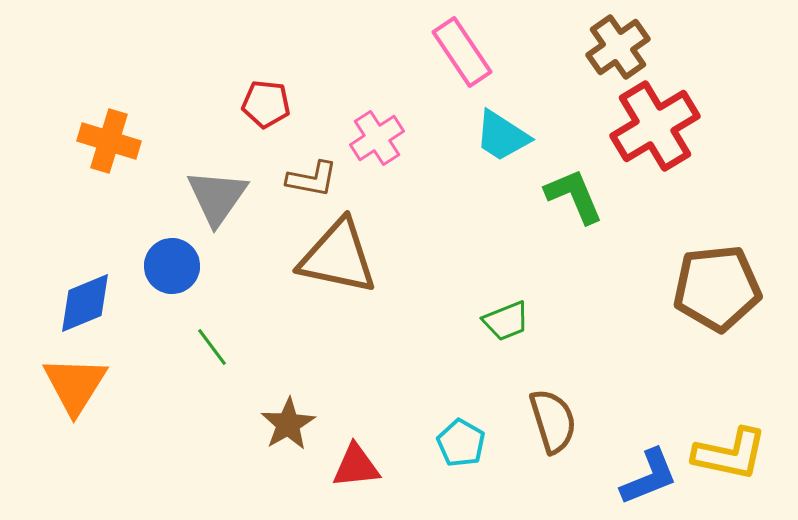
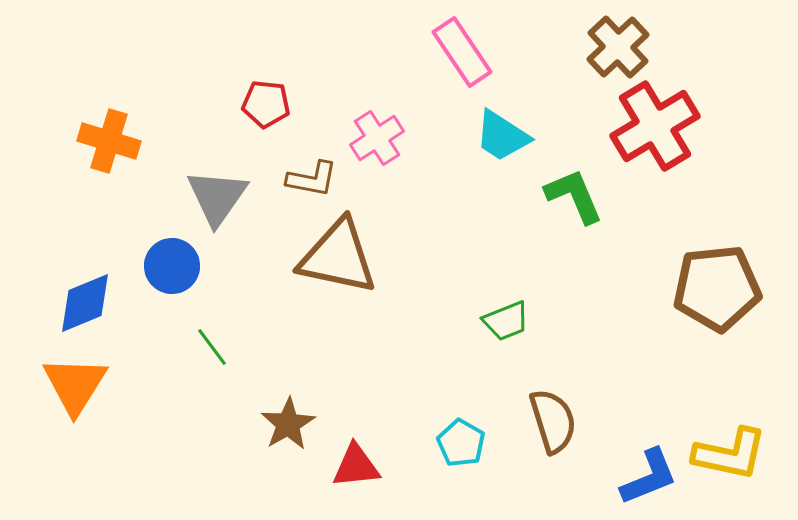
brown cross: rotated 8 degrees counterclockwise
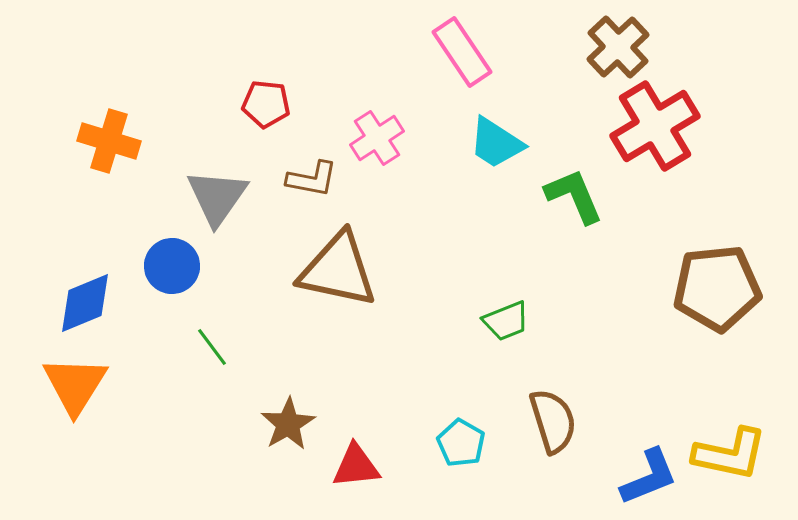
cyan trapezoid: moved 6 px left, 7 px down
brown triangle: moved 13 px down
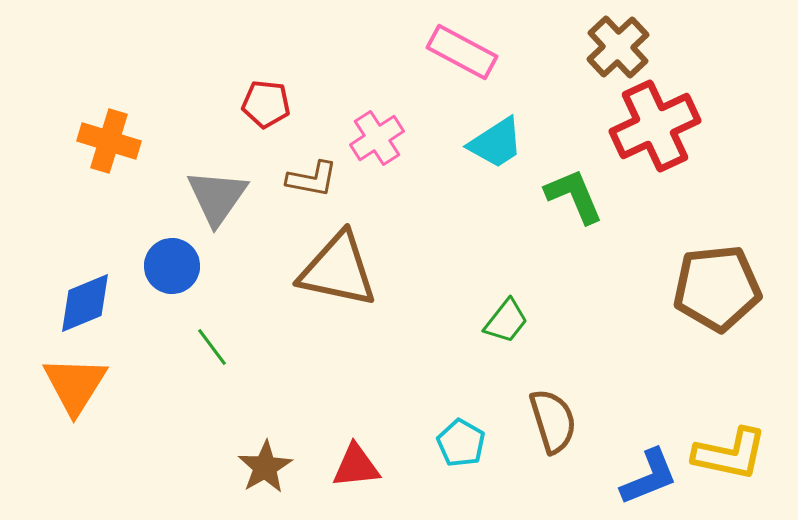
pink rectangle: rotated 28 degrees counterclockwise
red cross: rotated 6 degrees clockwise
cyan trapezoid: rotated 66 degrees counterclockwise
green trapezoid: rotated 30 degrees counterclockwise
brown star: moved 23 px left, 43 px down
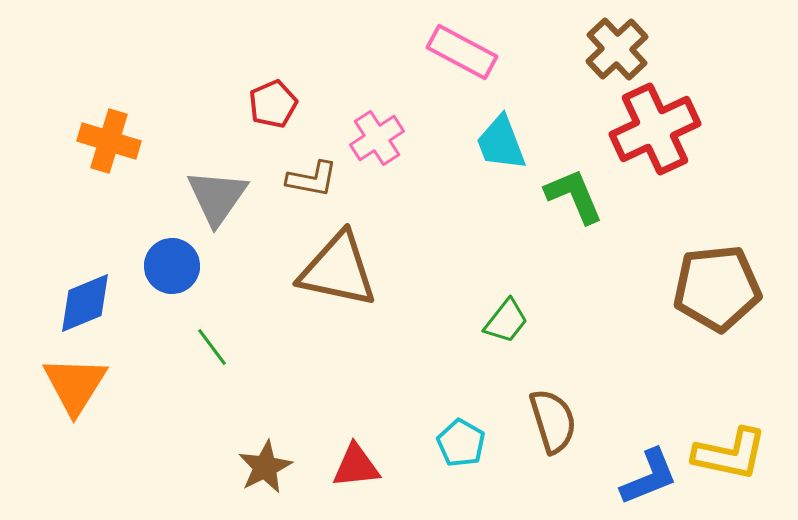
brown cross: moved 1 px left, 2 px down
red pentagon: moved 7 px right; rotated 30 degrees counterclockwise
red cross: moved 3 px down
cyan trapezoid: moved 5 px right; rotated 102 degrees clockwise
brown star: rotated 4 degrees clockwise
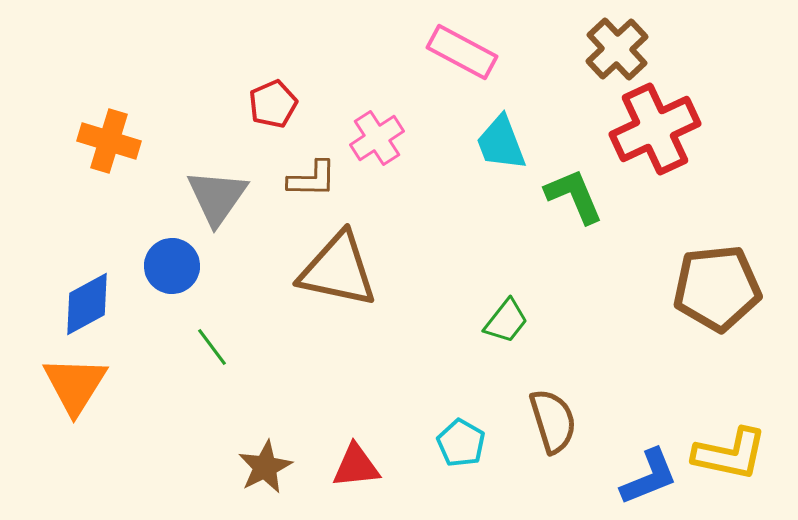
brown L-shape: rotated 10 degrees counterclockwise
blue diamond: moved 2 px right, 1 px down; rotated 6 degrees counterclockwise
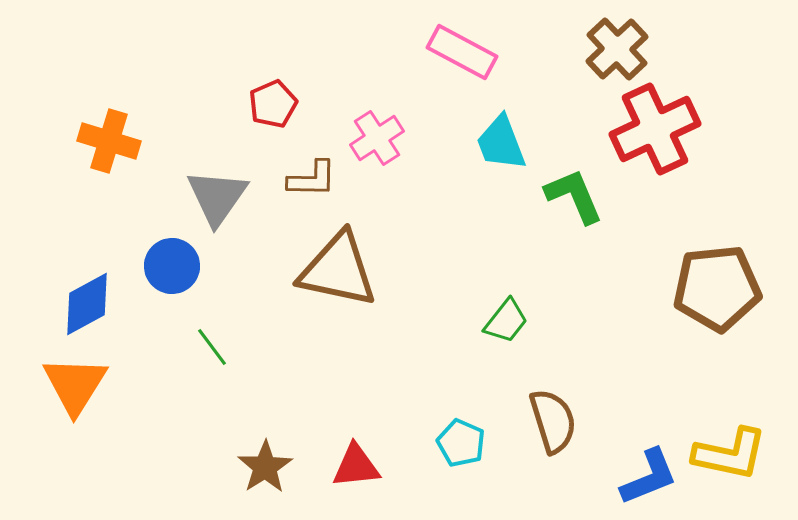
cyan pentagon: rotated 6 degrees counterclockwise
brown star: rotated 6 degrees counterclockwise
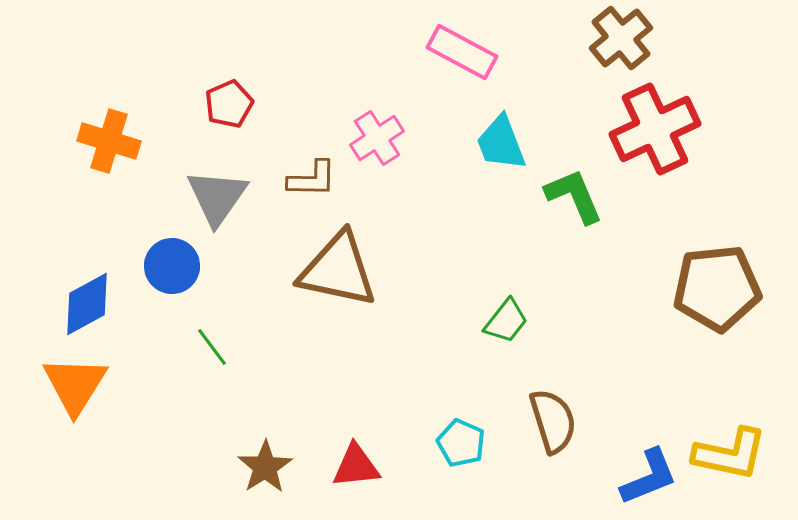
brown cross: moved 4 px right, 11 px up; rotated 4 degrees clockwise
red pentagon: moved 44 px left
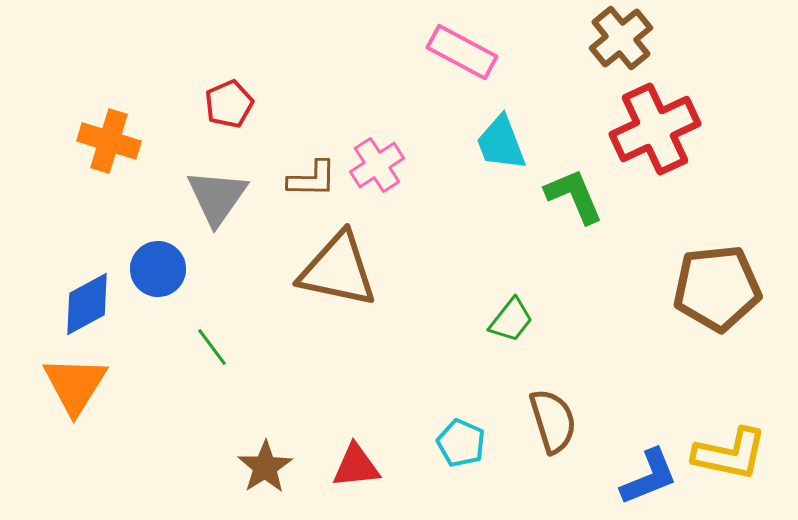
pink cross: moved 27 px down
blue circle: moved 14 px left, 3 px down
green trapezoid: moved 5 px right, 1 px up
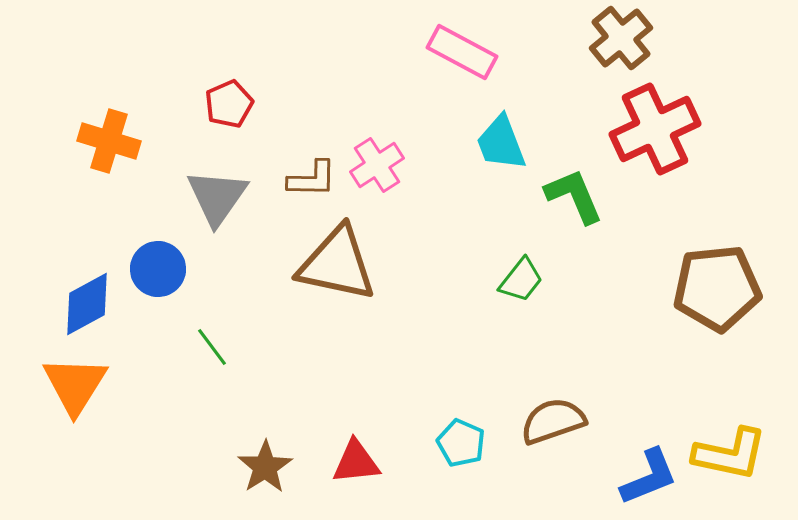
brown triangle: moved 1 px left, 6 px up
green trapezoid: moved 10 px right, 40 px up
brown semicircle: rotated 92 degrees counterclockwise
red triangle: moved 4 px up
